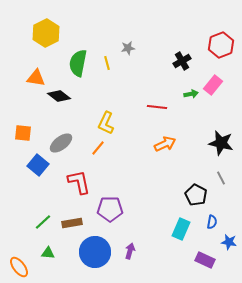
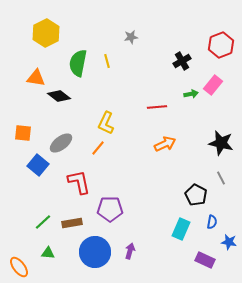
gray star: moved 3 px right, 11 px up
yellow line: moved 2 px up
red line: rotated 12 degrees counterclockwise
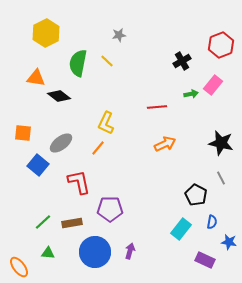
gray star: moved 12 px left, 2 px up
yellow line: rotated 32 degrees counterclockwise
cyan rectangle: rotated 15 degrees clockwise
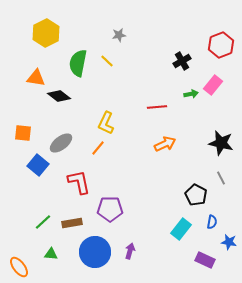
green triangle: moved 3 px right, 1 px down
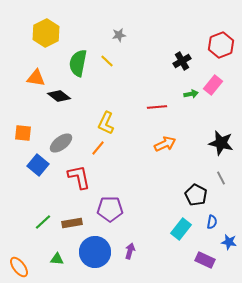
red L-shape: moved 5 px up
green triangle: moved 6 px right, 5 px down
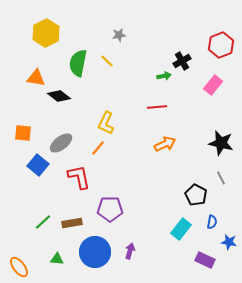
green arrow: moved 27 px left, 18 px up
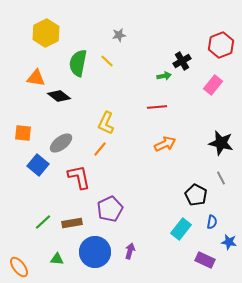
orange line: moved 2 px right, 1 px down
purple pentagon: rotated 25 degrees counterclockwise
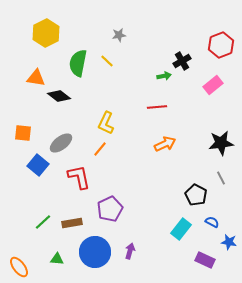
pink rectangle: rotated 12 degrees clockwise
black star: rotated 20 degrees counterclockwise
blue semicircle: rotated 72 degrees counterclockwise
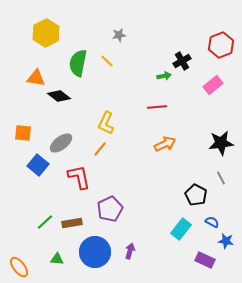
green line: moved 2 px right
blue star: moved 3 px left, 1 px up
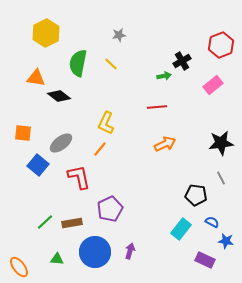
yellow line: moved 4 px right, 3 px down
black pentagon: rotated 20 degrees counterclockwise
